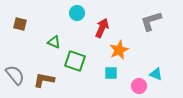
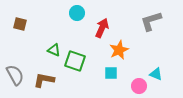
green triangle: moved 8 px down
gray semicircle: rotated 10 degrees clockwise
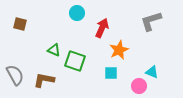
cyan triangle: moved 4 px left, 2 px up
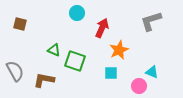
gray semicircle: moved 4 px up
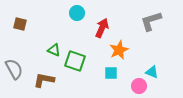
gray semicircle: moved 1 px left, 2 px up
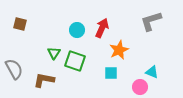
cyan circle: moved 17 px down
green triangle: moved 3 px down; rotated 40 degrees clockwise
pink circle: moved 1 px right, 1 px down
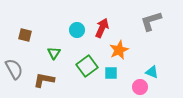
brown square: moved 5 px right, 11 px down
green square: moved 12 px right, 5 px down; rotated 35 degrees clockwise
